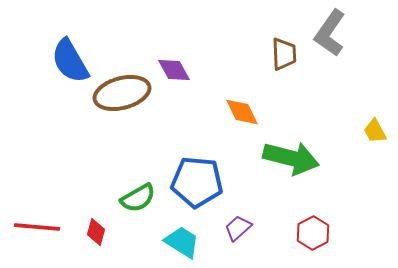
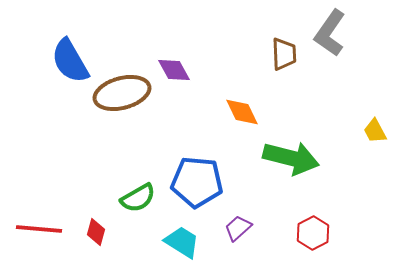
red line: moved 2 px right, 2 px down
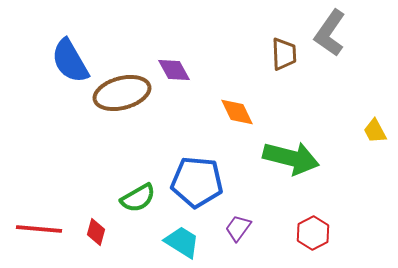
orange diamond: moved 5 px left
purple trapezoid: rotated 12 degrees counterclockwise
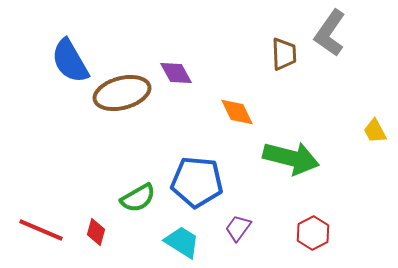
purple diamond: moved 2 px right, 3 px down
red line: moved 2 px right, 1 px down; rotated 18 degrees clockwise
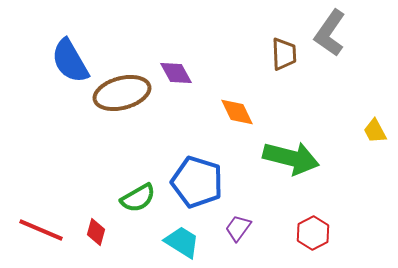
blue pentagon: rotated 12 degrees clockwise
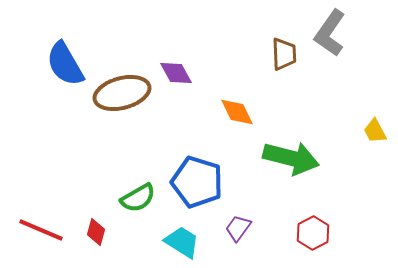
blue semicircle: moved 5 px left, 3 px down
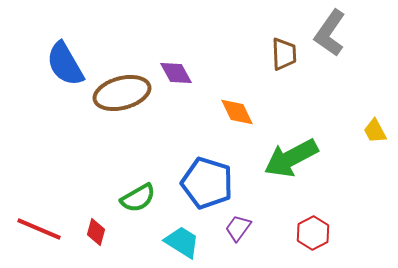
green arrow: rotated 138 degrees clockwise
blue pentagon: moved 10 px right, 1 px down
red line: moved 2 px left, 1 px up
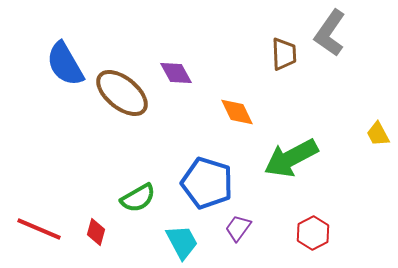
brown ellipse: rotated 54 degrees clockwise
yellow trapezoid: moved 3 px right, 3 px down
cyan trapezoid: rotated 30 degrees clockwise
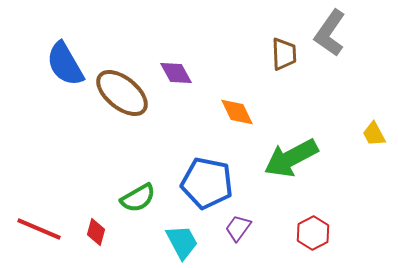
yellow trapezoid: moved 4 px left
blue pentagon: rotated 6 degrees counterclockwise
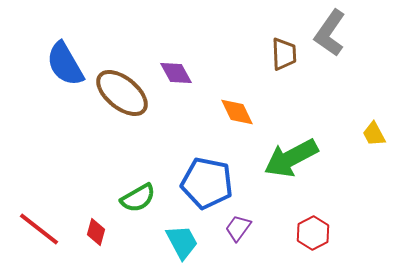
red line: rotated 15 degrees clockwise
